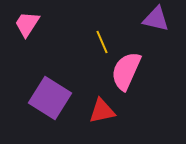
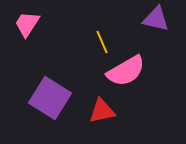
pink semicircle: rotated 144 degrees counterclockwise
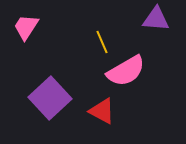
purple triangle: rotated 8 degrees counterclockwise
pink trapezoid: moved 1 px left, 3 px down
purple square: rotated 15 degrees clockwise
red triangle: rotated 40 degrees clockwise
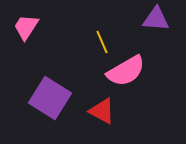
purple square: rotated 15 degrees counterclockwise
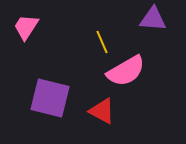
purple triangle: moved 3 px left
purple square: rotated 18 degrees counterclockwise
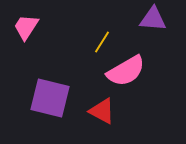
yellow line: rotated 55 degrees clockwise
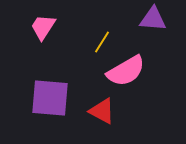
pink trapezoid: moved 17 px right
purple square: rotated 9 degrees counterclockwise
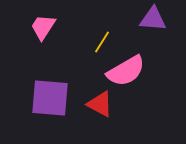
red triangle: moved 2 px left, 7 px up
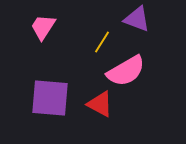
purple triangle: moved 16 px left; rotated 16 degrees clockwise
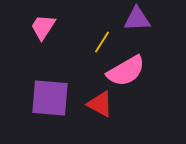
purple triangle: rotated 24 degrees counterclockwise
